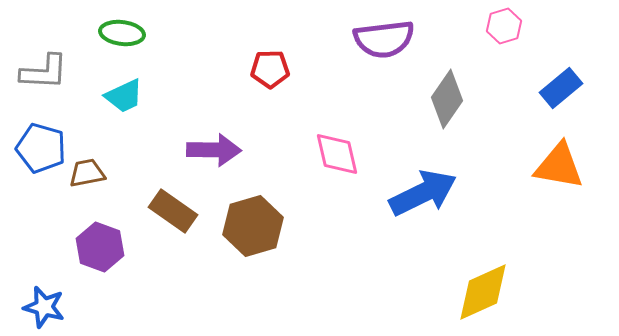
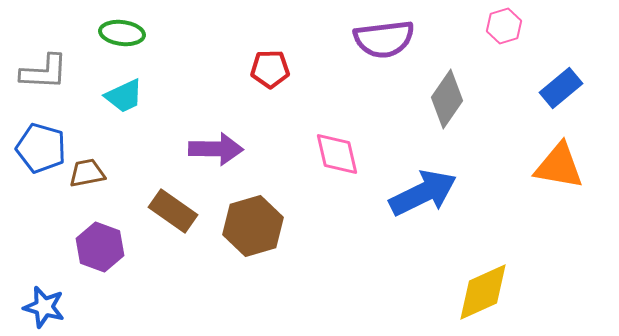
purple arrow: moved 2 px right, 1 px up
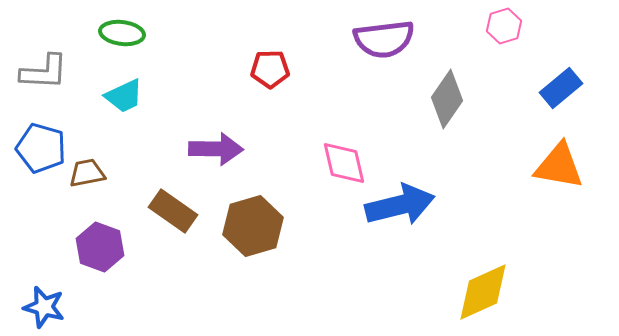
pink diamond: moved 7 px right, 9 px down
blue arrow: moved 23 px left, 12 px down; rotated 12 degrees clockwise
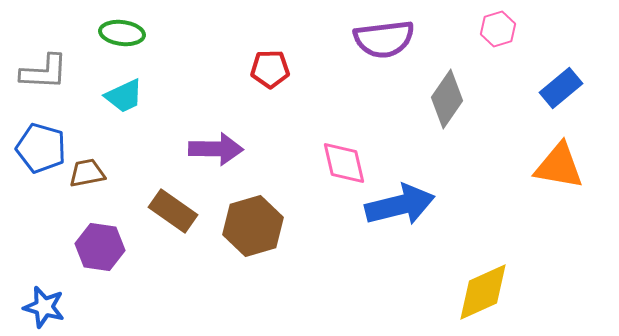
pink hexagon: moved 6 px left, 3 px down
purple hexagon: rotated 12 degrees counterclockwise
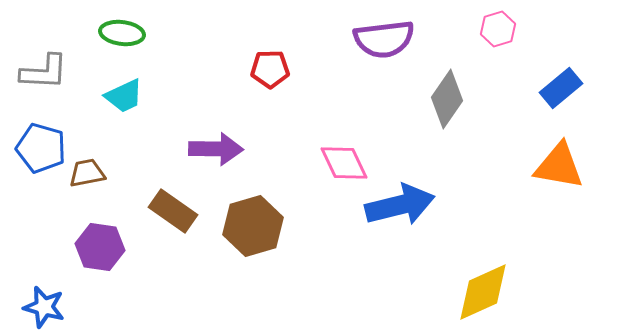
pink diamond: rotated 12 degrees counterclockwise
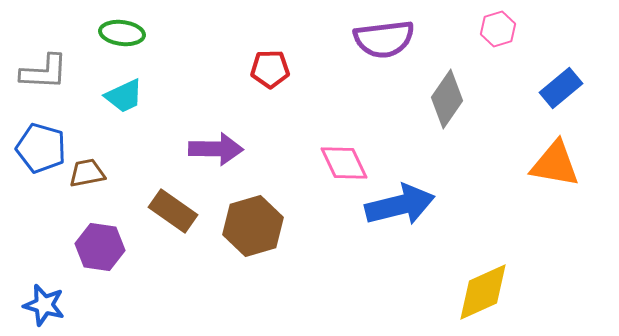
orange triangle: moved 4 px left, 2 px up
blue star: moved 2 px up
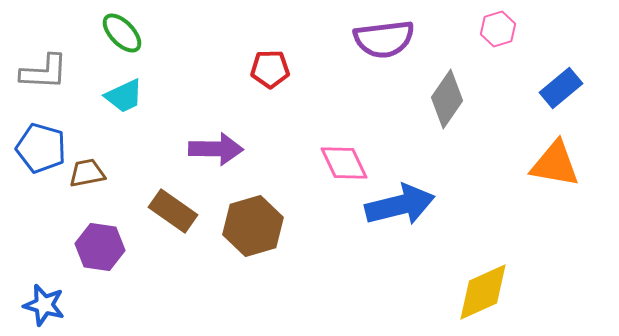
green ellipse: rotated 39 degrees clockwise
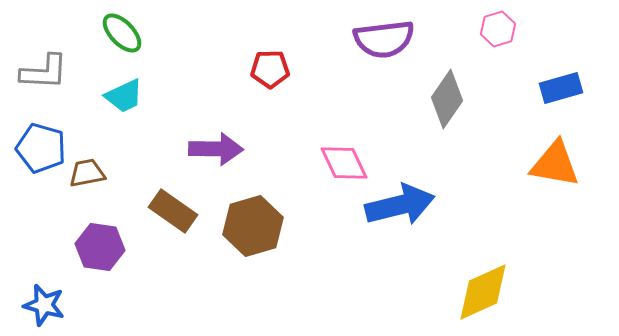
blue rectangle: rotated 24 degrees clockwise
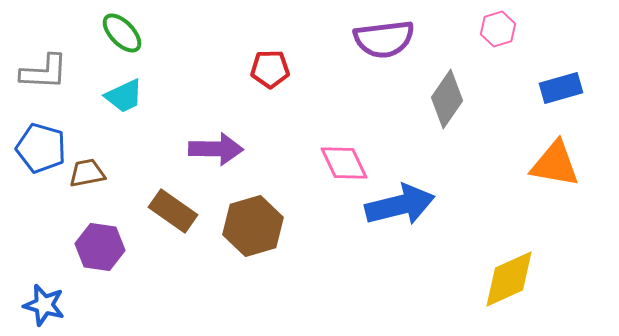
yellow diamond: moved 26 px right, 13 px up
